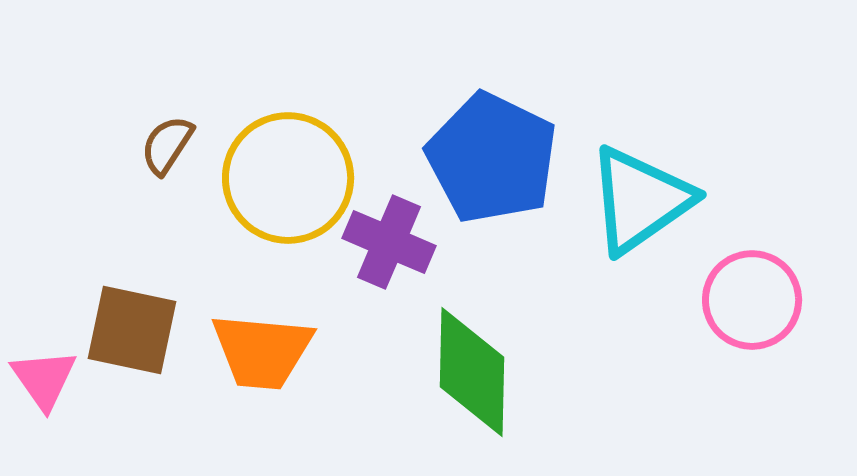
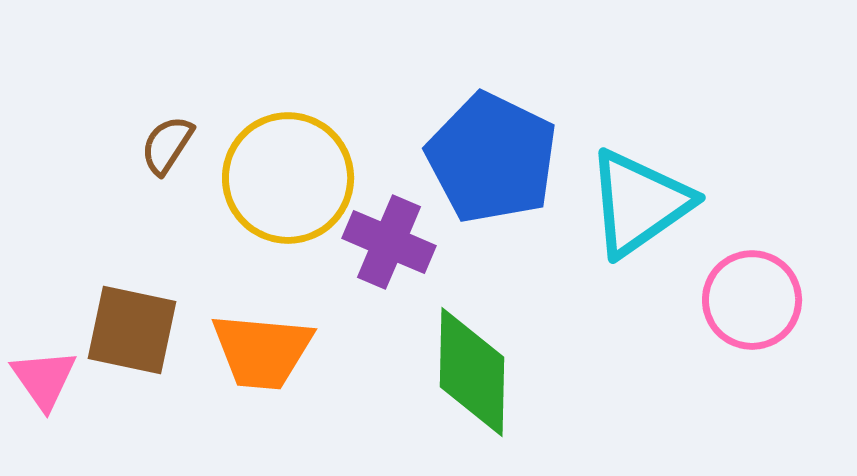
cyan triangle: moved 1 px left, 3 px down
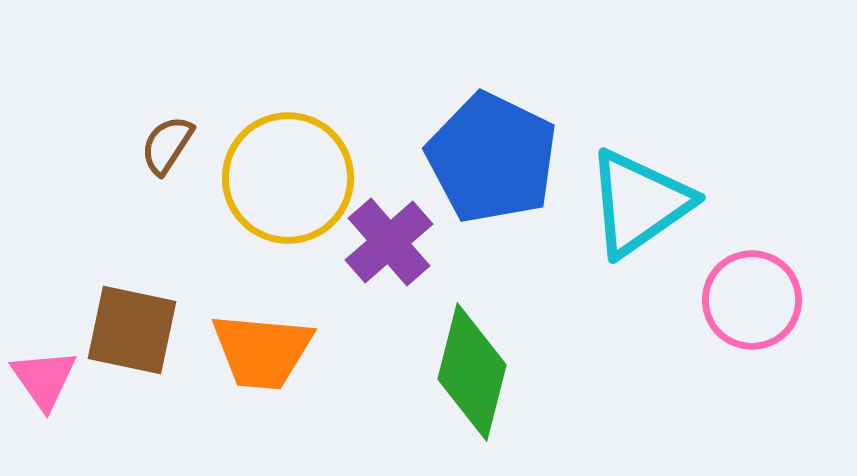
purple cross: rotated 26 degrees clockwise
green diamond: rotated 13 degrees clockwise
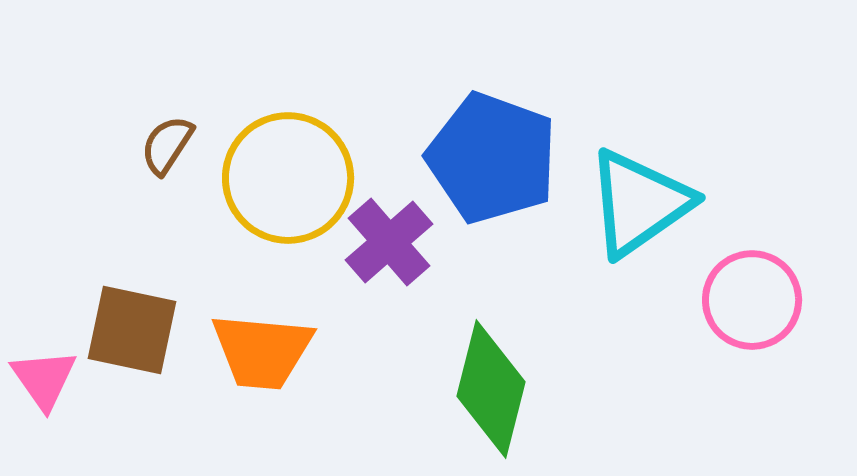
blue pentagon: rotated 6 degrees counterclockwise
green diamond: moved 19 px right, 17 px down
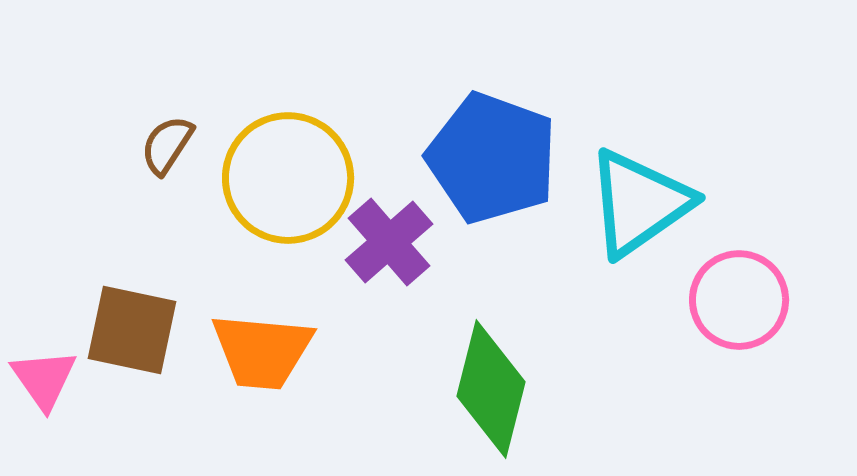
pink circle: moved 13 px left
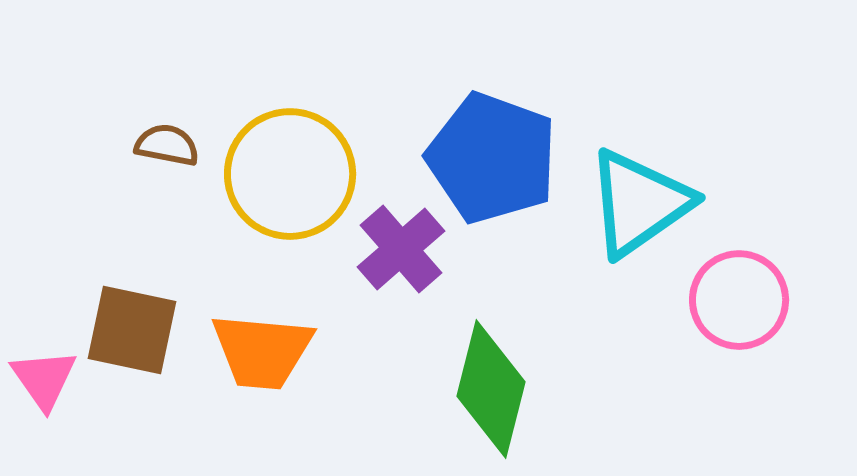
brown semicircle: rotated 68 degrees clockwise
yellow circle: moved 2 px right, 4 px up
purple cross: moved 12 px right, 7 px down
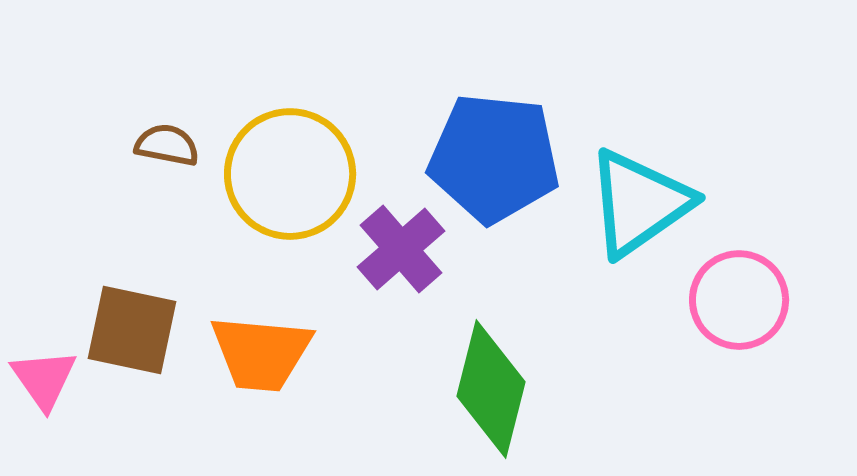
blue pentagon: moved 2 px right; rotated 14 degrees counterclockwise
orange trapezoid: moved 1 px left, 2 px down
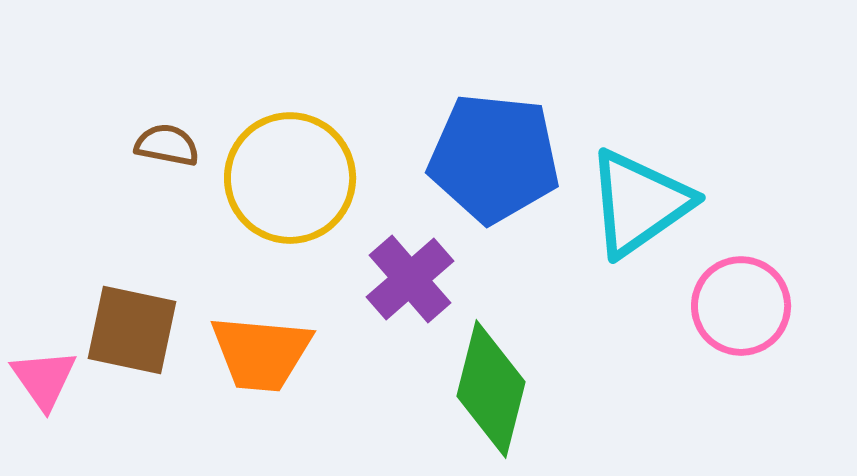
yellow circle: moved 4 px down
purple cross: moved 9 px right, 30 px down
pink circle: moved 2 px right, 6 px down
